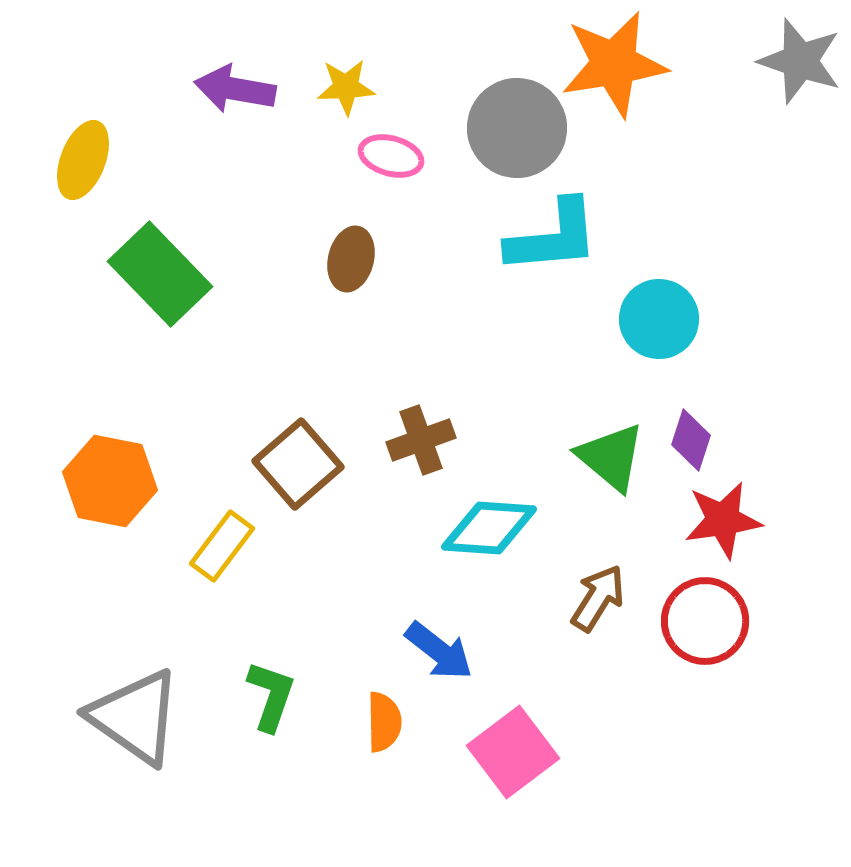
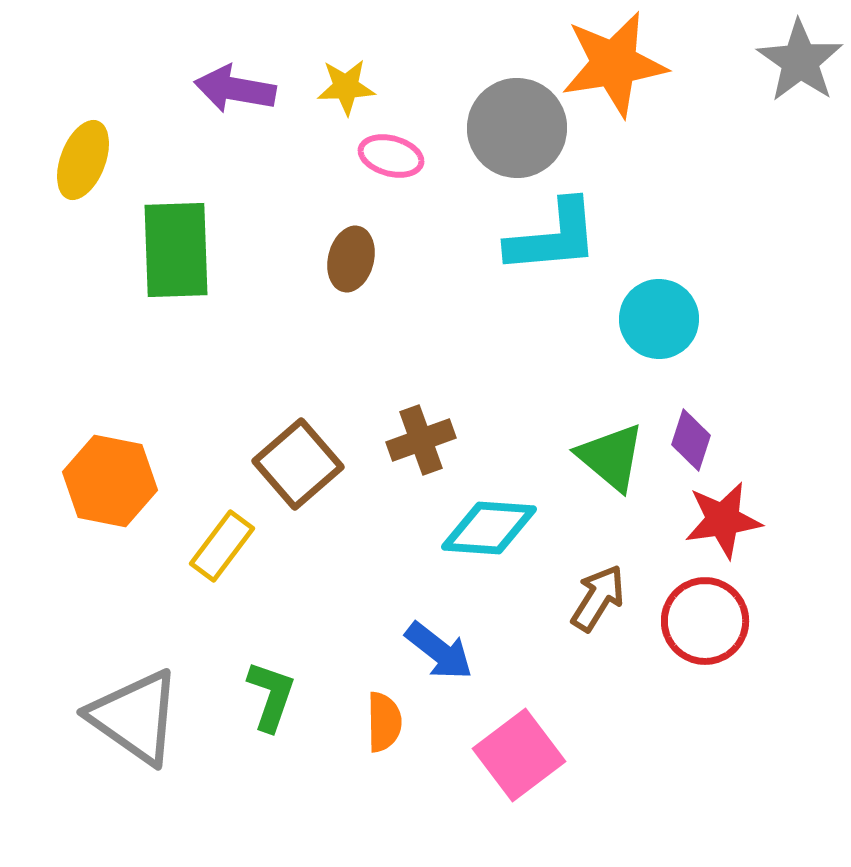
gray star: rotated 16 degrees clockwise
green rectangle: moved 16 px right, 24 px up; rotated 42 degrees clockwise
pink square: moved 6 px right, 3 px down
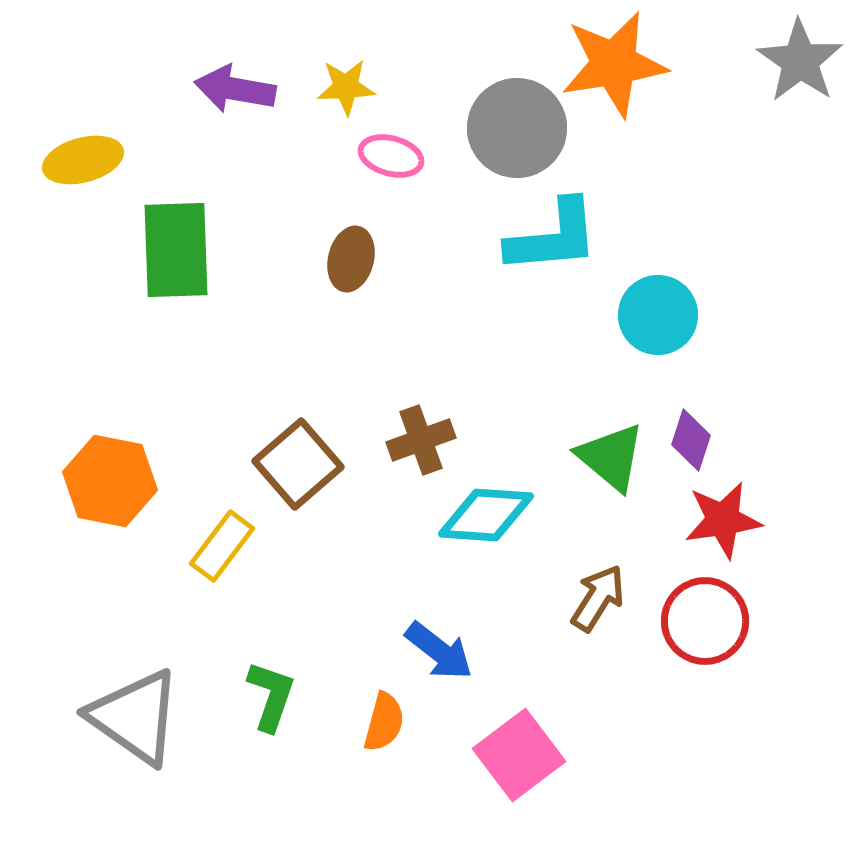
yellow ellipse: rotated 54 degrees clockwise
cyan circle: moved 1 px left, 4 px up
cyan diamond: moved 3 px left, 13 px up
orange semicircle: rotated 16 degrees clockwise
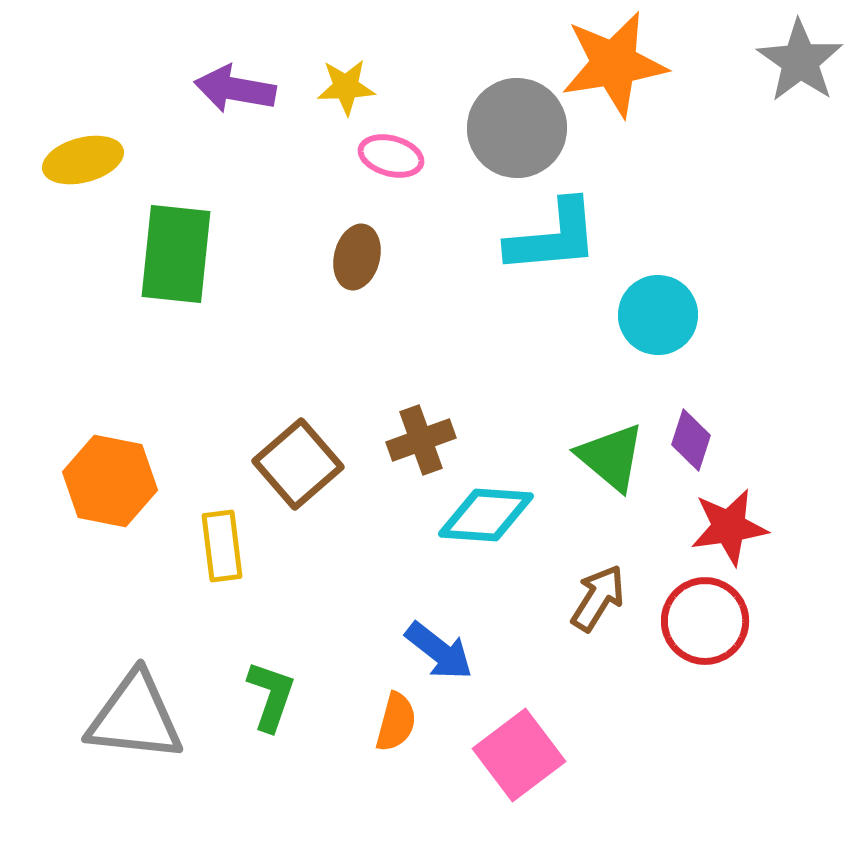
green rectangle: moved 4 px down; rotated 8 degrees clockwise
brown ellipse: moved 6 px right, 2 px up
red star: moved 6 px right, 7 px down
yellow rectangle: rotated 44 degrees counterclockwise
gray triangle: rotated 29 degrees counterclockwise
orange semicircle: moved 12 px right
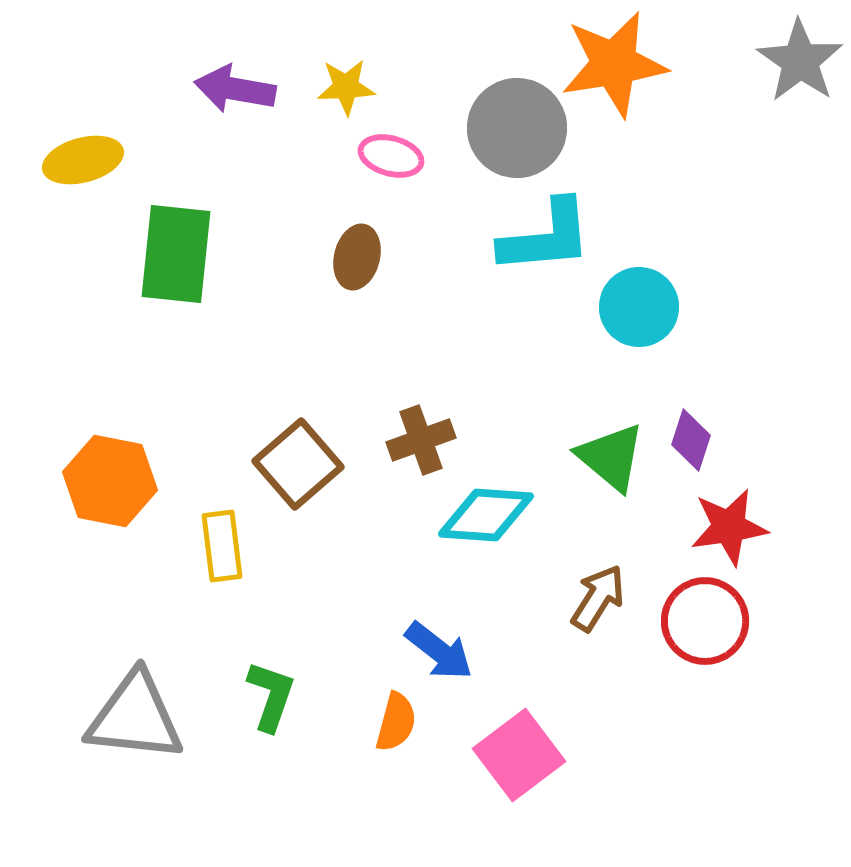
cyan L-shape: moved 7 px left
cyan circle: moved 19 px left, 8 px up
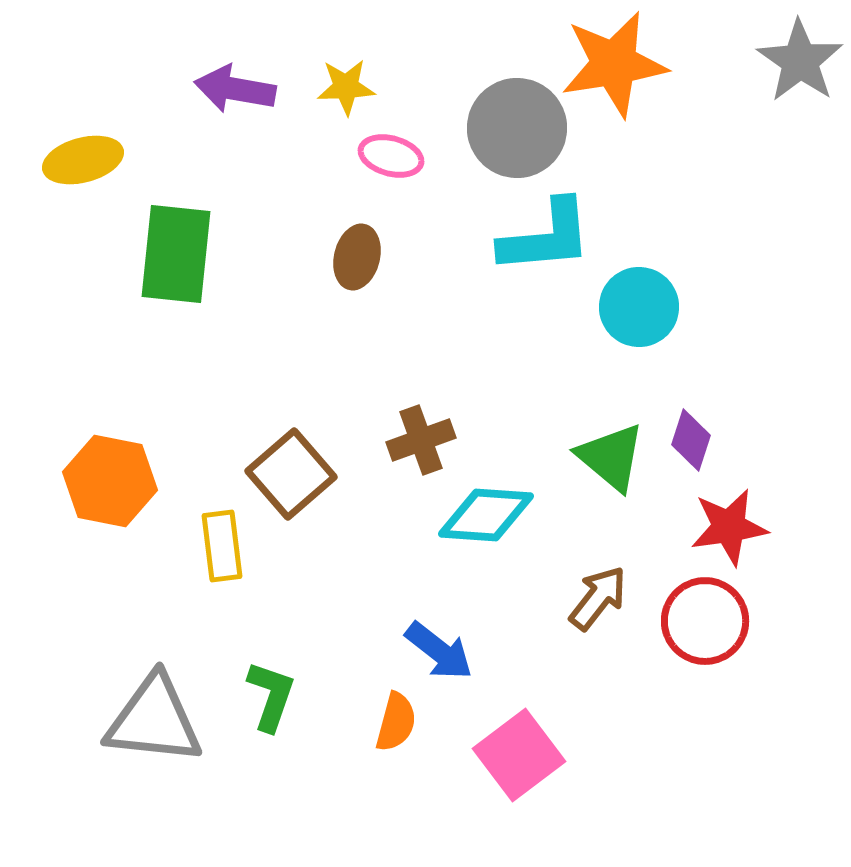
brown square: moved 7 px left, 10 px down
brown arrow: rotated 6 degrees clockwise
gray triangle: moved 19 px right, 3 px down
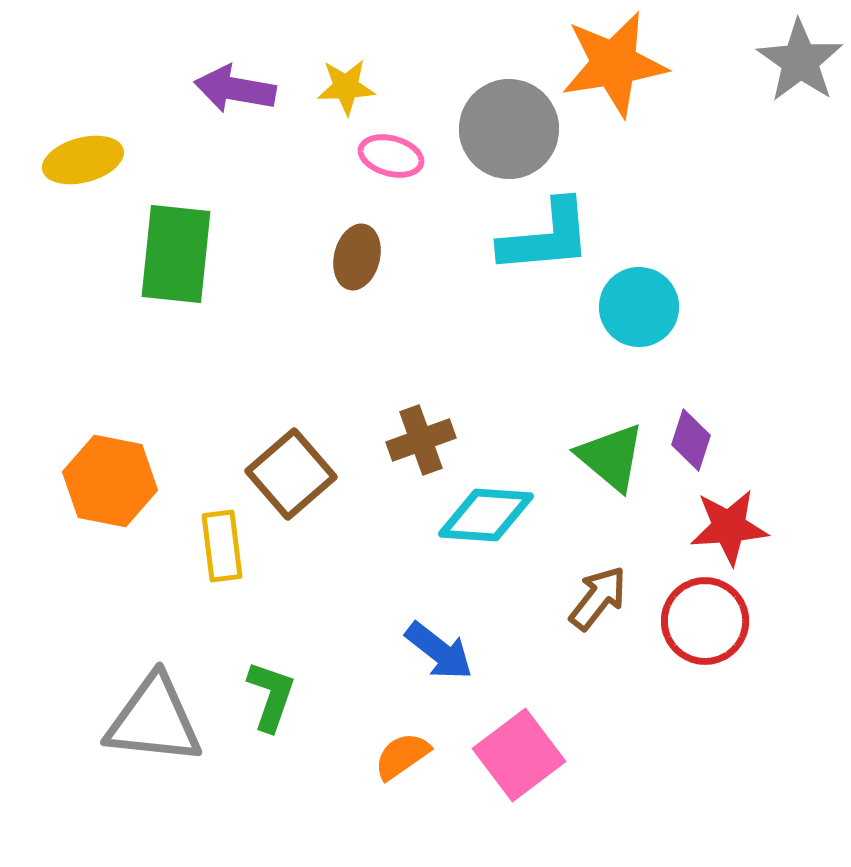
gray circle: moved 8 px left, 1 px down
red star: rotated 4 degrees clockwise
orange semicircle: moved 6 px right, 34 px down; rotated 140 degrees counterclockwise
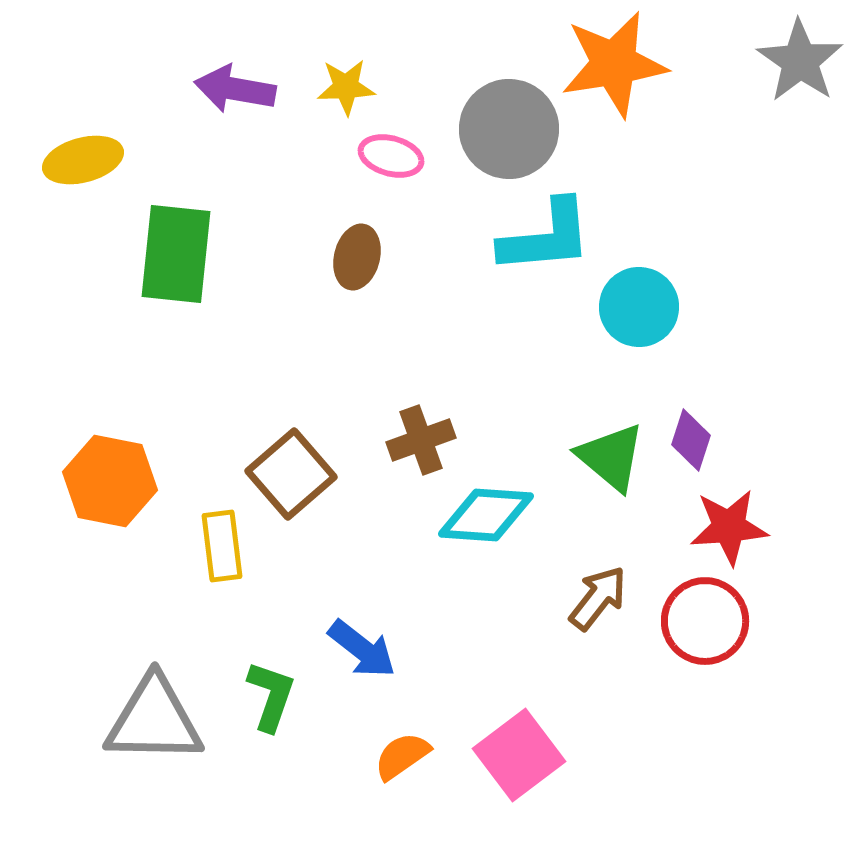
blue arrow: moved 77 px left, 2 px up
gray triangle: rotated 5 degrees counterclockwise
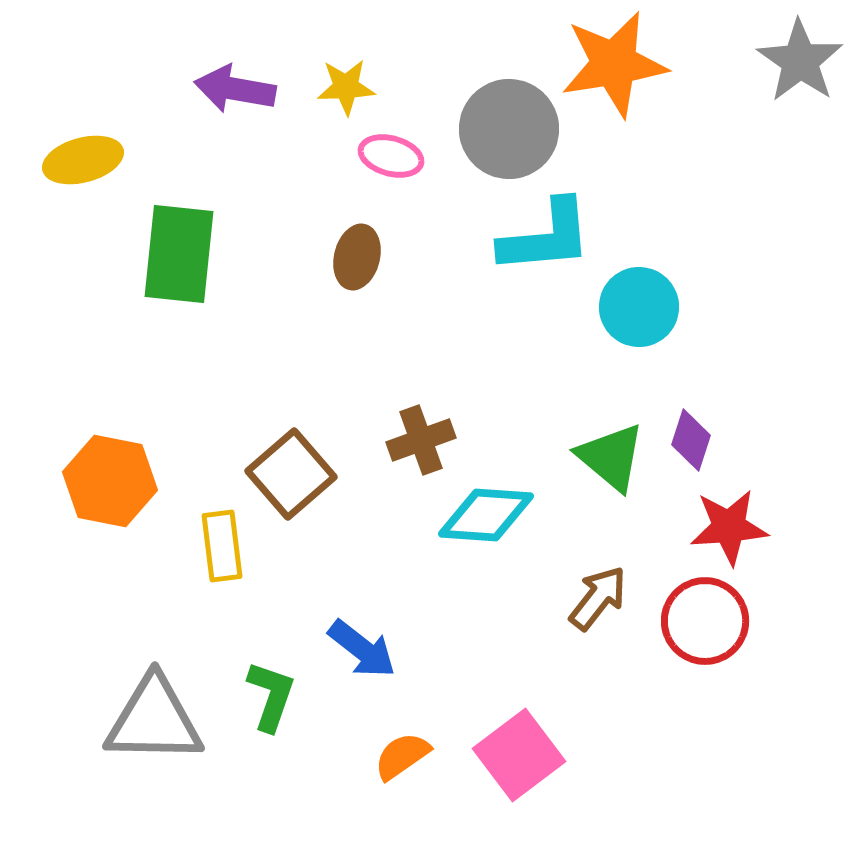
green rectangle: moved 3 px right
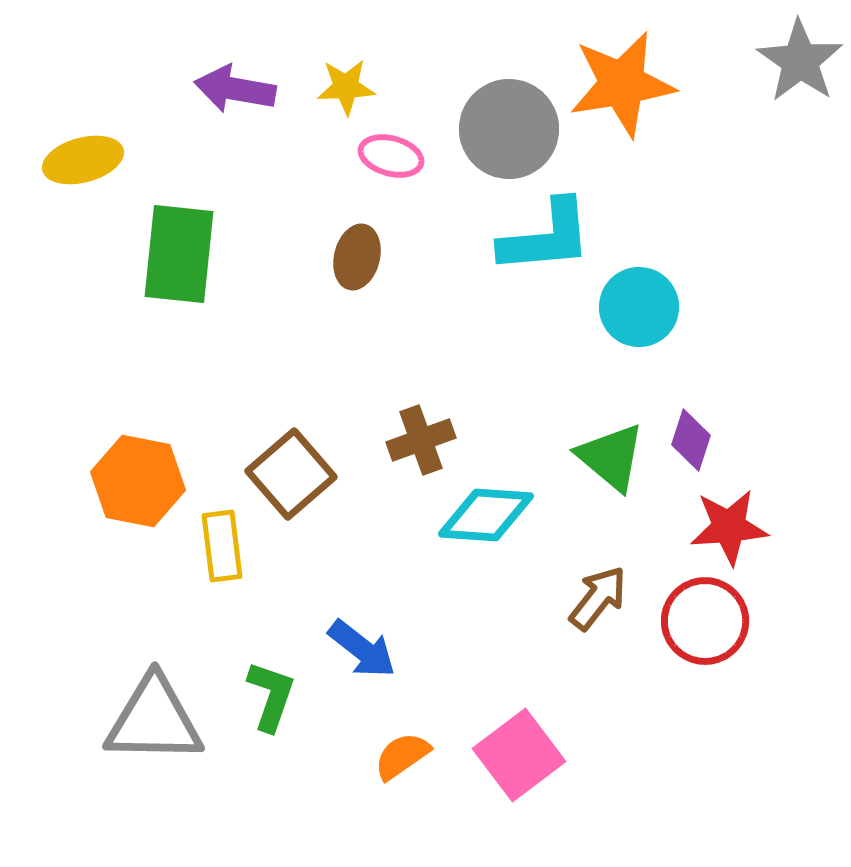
orange star: moved 8 px right, 20 px down
orange hexagon: moved 28 px right
